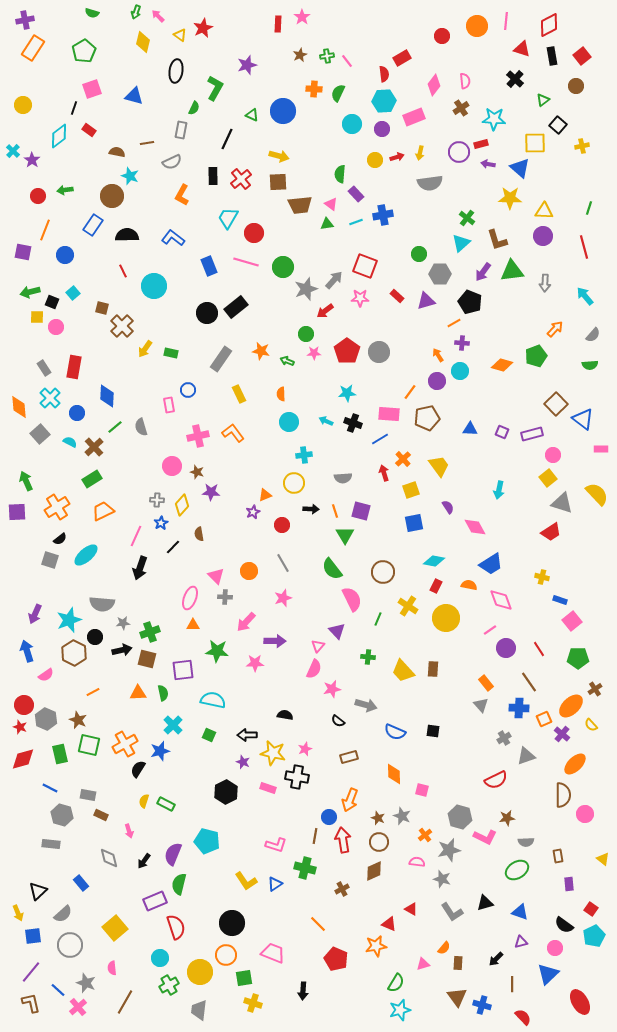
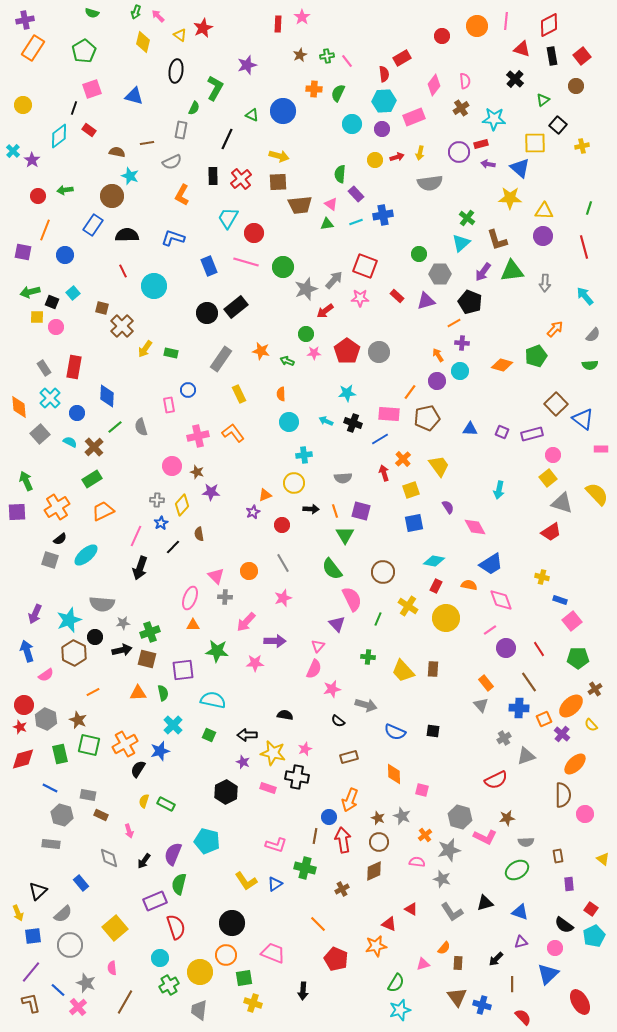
blue L-shape at (173, 238): rotated 20 degrees counterclockwise
purple triangle at (337, 631): moved 7 px up
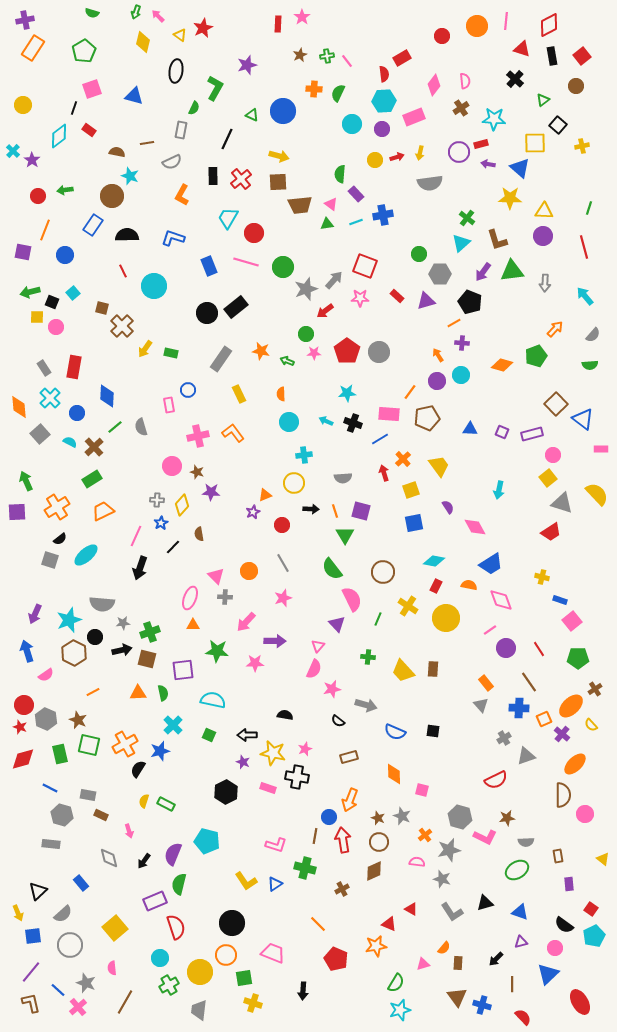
cyan circle at (460, 371): moved 1 px right, 4 px down
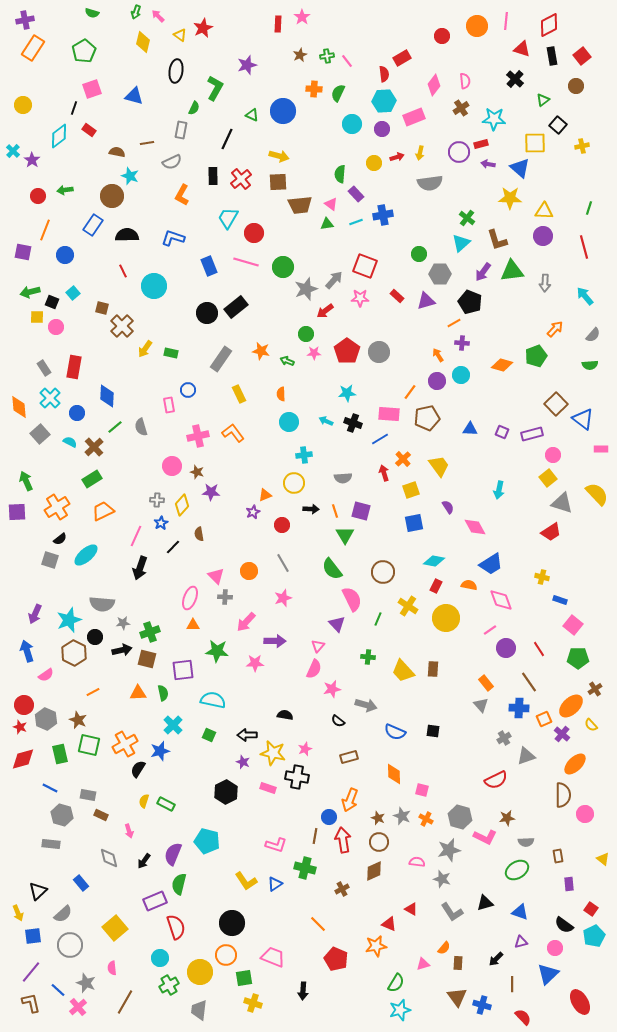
yellow circle at (375, 160): moved 1 px left, 3 px down
pink square at (572, 621): moved 1 px right, 4 px down; rotated 12 degrees counterclockwise
orange cross at (425, 835): moved 1 px right, 16 px up; rotated 24 degrees counterclockwise
pink trapezoid at (273, 953): moved 4 px down
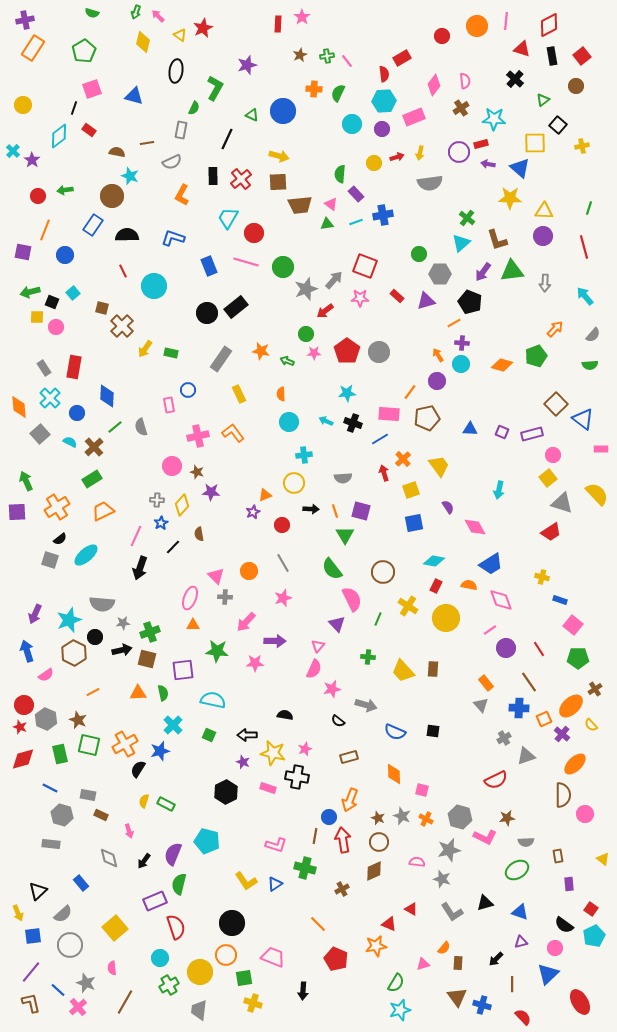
cyan circle at (461, 375): moved 11 px up
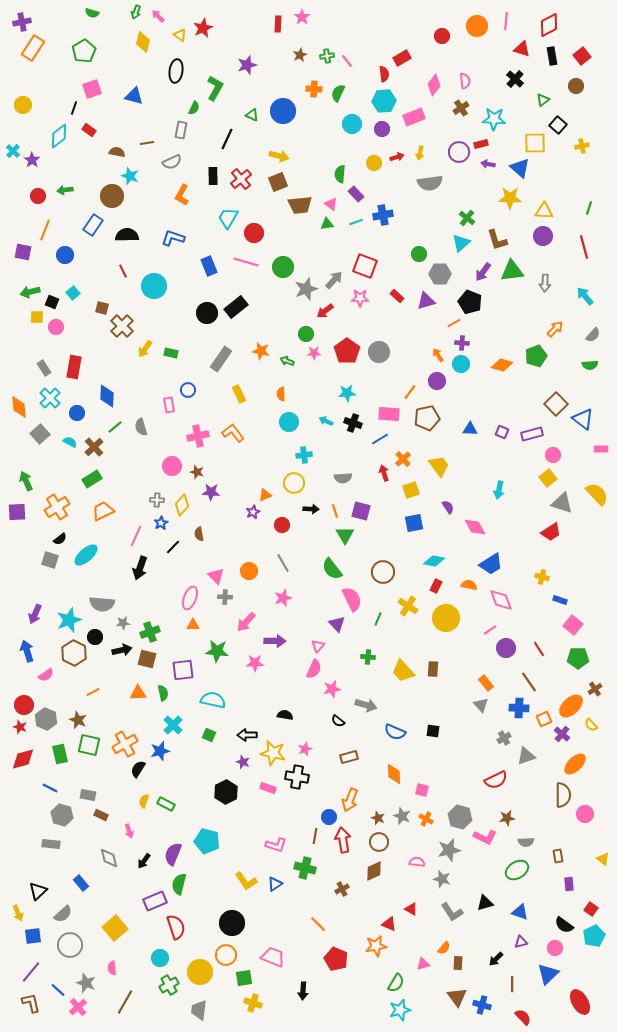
purple cross at (25, 20): moved 3 px left, 2 px down
brown square at (278, 182): rotated 18 degrees counterclockwise
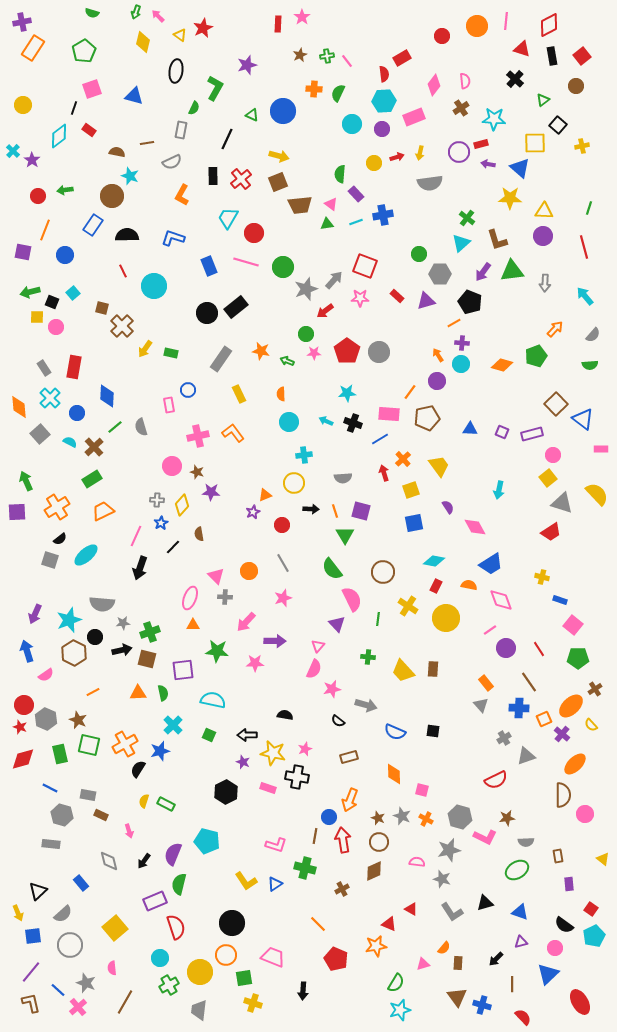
green line at (378, 619): rotated 16 degrees counterclockwise
gray diamond at (109, 858): moved 3 px down
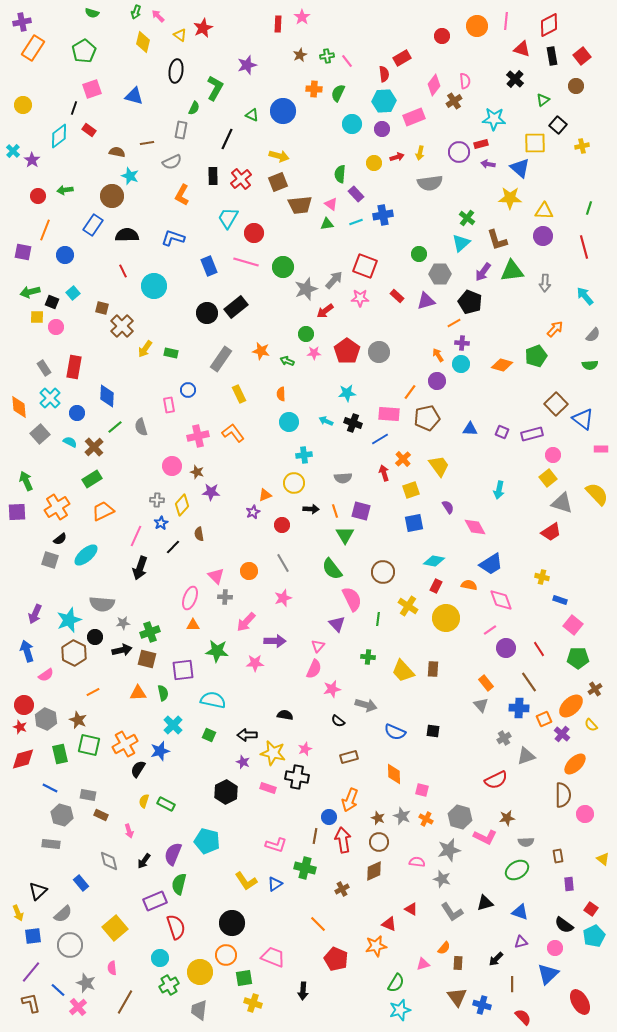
brown cross at (461, 108): moved 7 px left, 7 px up
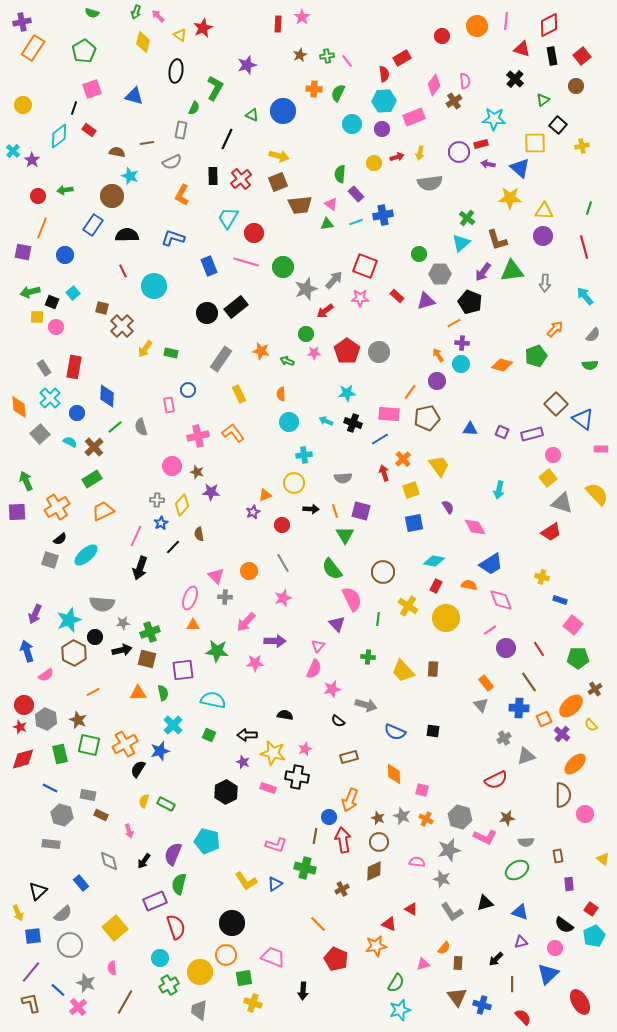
orange line at (45, 230): moved 3 px left, 2 px up
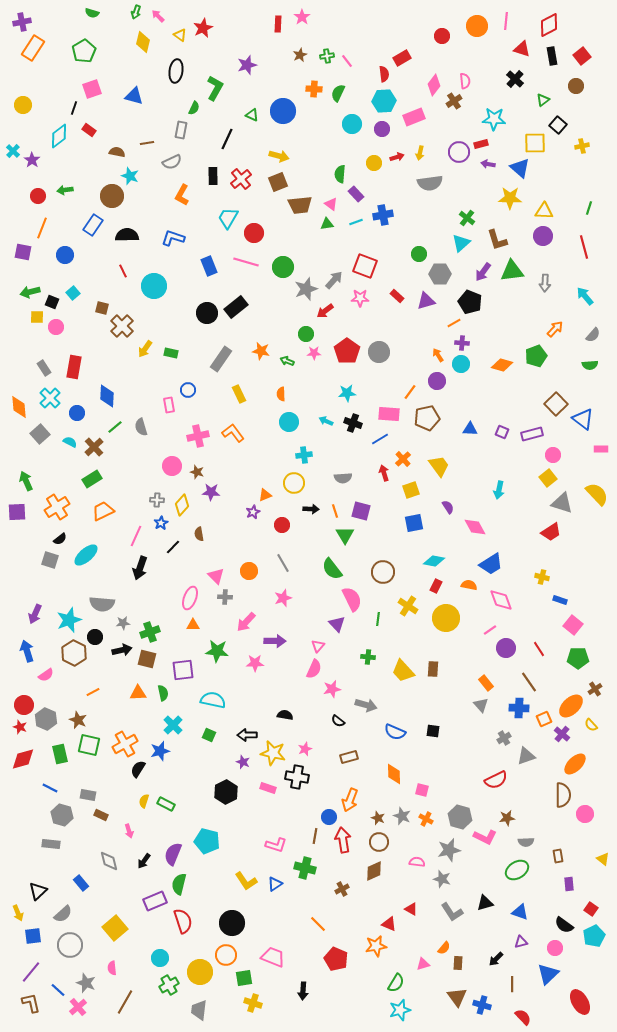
red semicircle at (176, 927): moved 7 px right, 6 px up
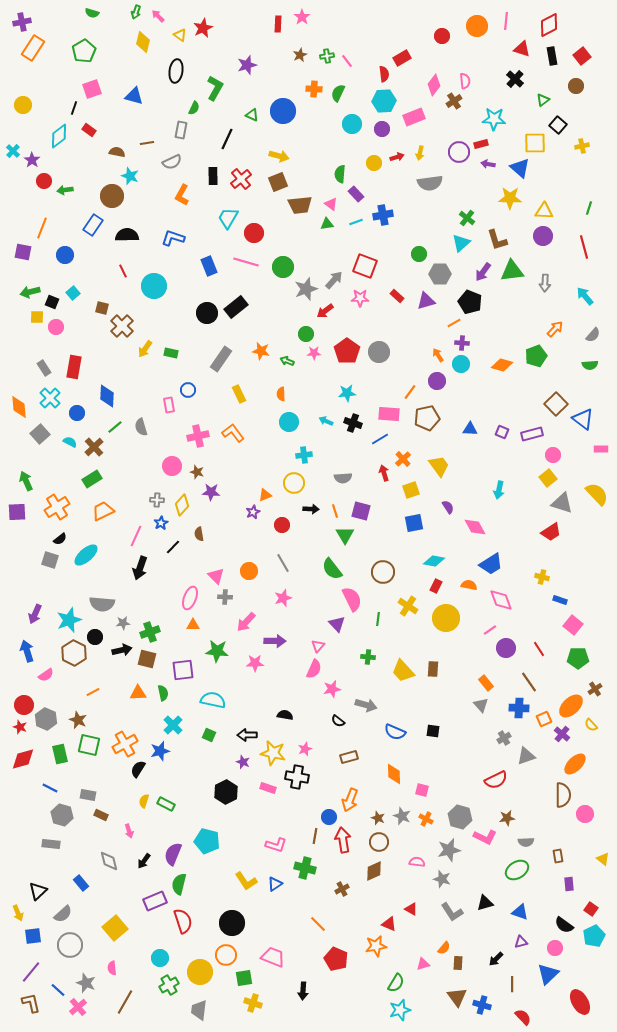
red circle at (38, 196): moved 6 px right, 15 px up
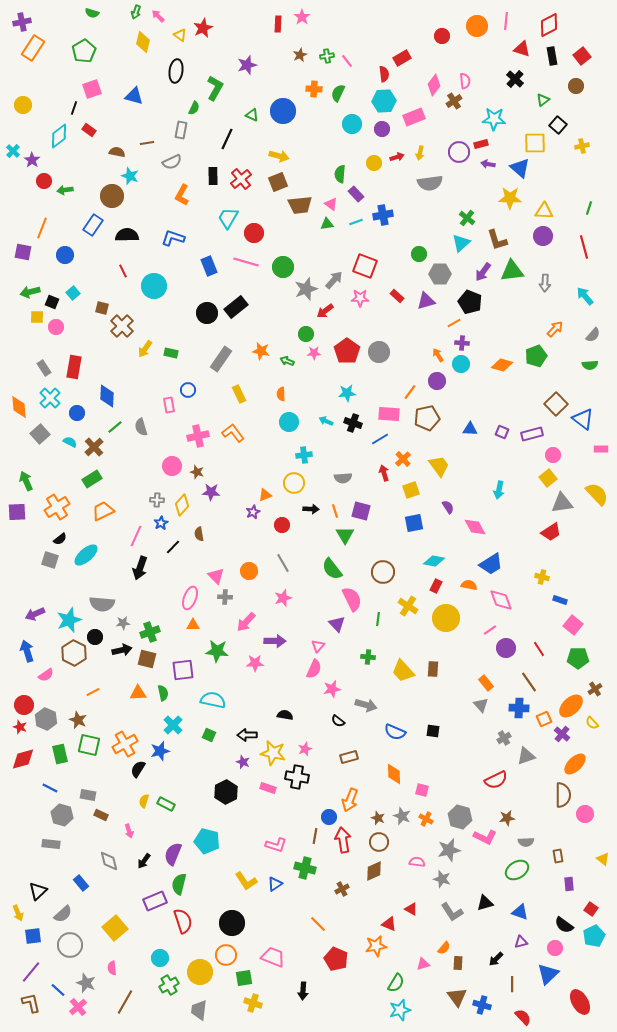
gray triangle at (562, 503): rotated 25 degrees counterclockwise
purple arrow at (35, 614): rotated 42 degrees clockwise
yellow semicircle at (591, 725): moved 1 px right, 2 px up
